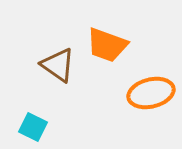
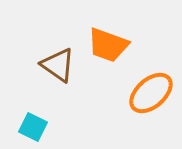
orange trapezoid: moved 1 px right
orange ellipse: rotated 27 degrees counterclockwise
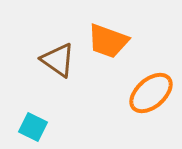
orange trapezoid: moved 4 px up
brown triangle: moved 5 px up
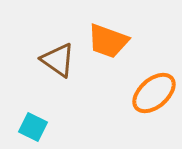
orange ellipse: moved 3 px right
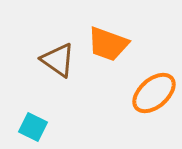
orange trapezoid: moved 3 px down
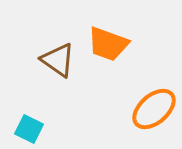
orange ellipse: moved 16 px down
cyan square: moved 4 px left, 2 px down
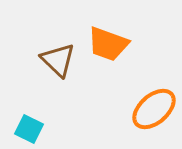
brown triangle: rotated 9 degrees clockwise
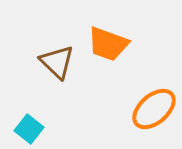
brown triangle: moved 1 px left, 2 px down
cyan square: rotated 12 degrees clockwise
